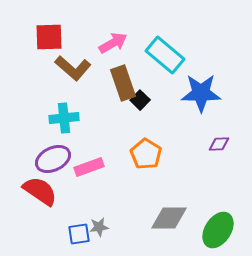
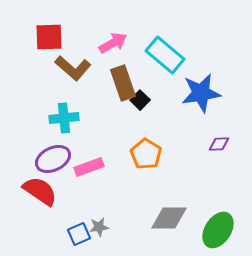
blue star: rotated 9 degrees counterclockwise
blue square: rotated 15 degrees counterclockwise
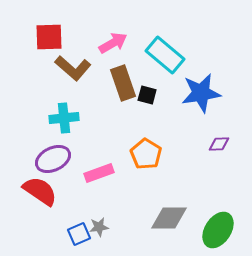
black square: moved 7 px right, 5 px up; rotated 30 degrees counterclockwise
pink rectangle: moved 10 px right, 6 px down
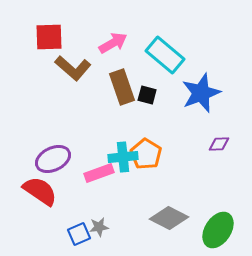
brown rectangle: moved 1 px left, 4 px down
blue star: rotated 12 degrees counterclockwise
cyan cross: moved 59 px right, 39 px down
gray diamond: rotated 27 degrees clockwise
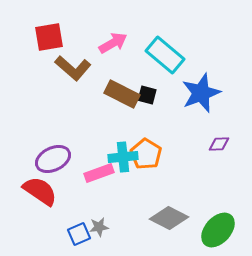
red square: rotated 8 degrees counterclockwise
brown rectangle: moved 7 px down; rotated 44 degrees counterclockwise
green ellipse: rotated 9 degrees clockwise
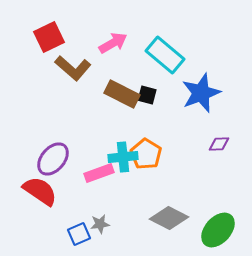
red square: rotated 16 degrees counterclockwise
purple ellipse: rotated 24 degrees counterclockwise
gray star: moved 1 px right, 3 px up
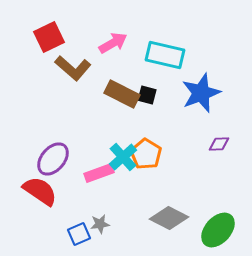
cyan rectangle: rotated 27 degrees counterclockwise
cyan cross: rotated 36 degrees counterclockwise
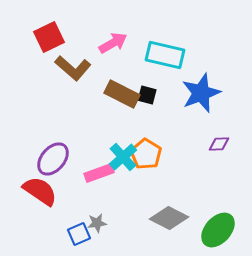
gray star: moved 3 px left, 1 px up
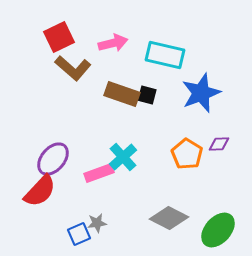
red square: moved 10 px right
pink arrow: rotated 16 degrees clockwise
brown rectangle: rotated 8 degrees counterclockwise
orange pentagon: moved 41 px right
red semicircle: rotated 99 degrees clockwise
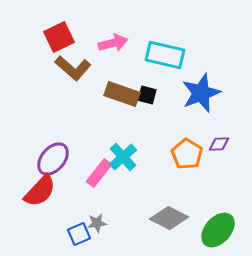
pink rectangle: rotated 32 degrees counterclockwise
